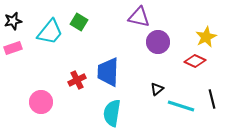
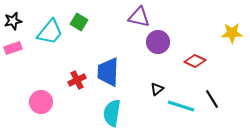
yellow star: moved 26 px right, 4 px up; rotated 25 degrees clockwise
black line: rotated 18 degrees counterclockwise
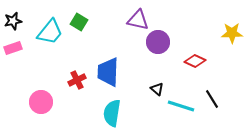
purple triangle: moved 1 px left, 3 px down
black triangle: rotated 40 degrees counterclockwise
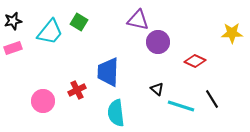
red cross: moved 10 px down
pink circle: moved 2 px right, 1 px up
cyan semicircle: moved 4 px right; rotated 16 degrees counterclockwise
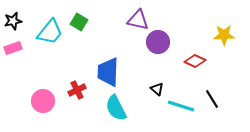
yellow star: moved 8 px left, 2 px down
cyan semicircle: moved 5 px up; rotated 20 degrees counterclockwise
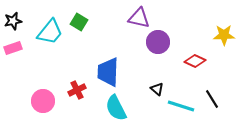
purple triangle: moved 1 px right, 2 px up
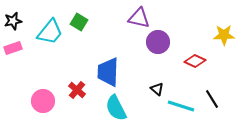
red cross: rotated 24 degrees counterclockwise
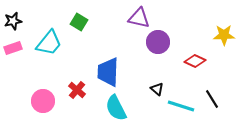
cyan trapezoid: moved 1 px left, 11 px down
